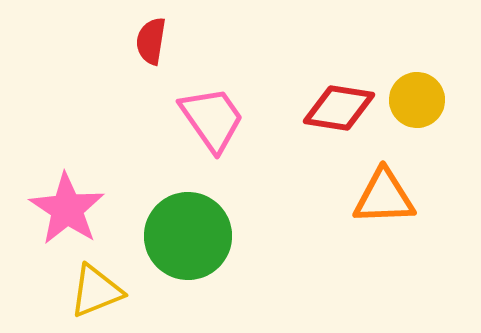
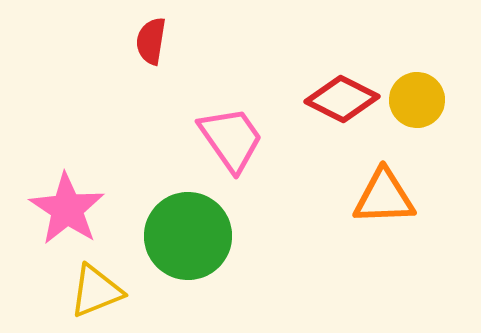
red diamond: moved 3 px right, 9 px up; rotated 18 degrees clockwise
pink trapezoid: moved 19 px right, 20 px down
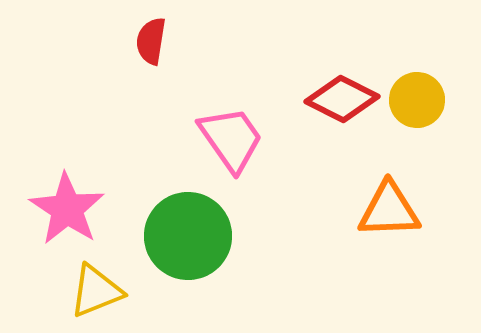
orange triangle: moved 5 px right, 13 px down
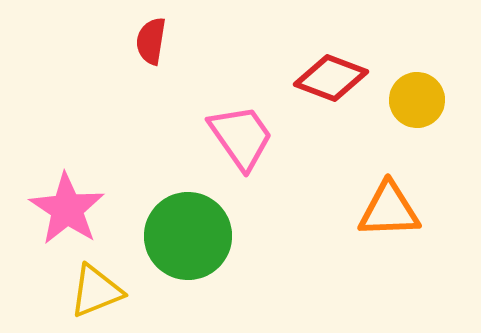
red diamond: moved 11 px left, 21 px up; rotated 6 degrees counterclockwise
pink trapezoid: moved 10 px right, 2 px up
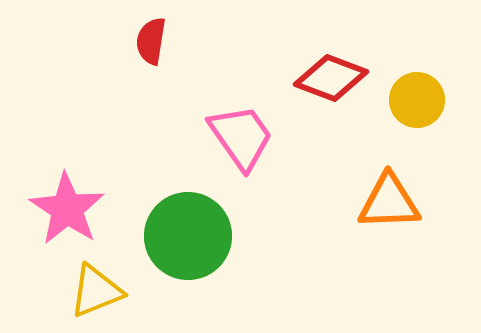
orange triangle: moved 8 px up
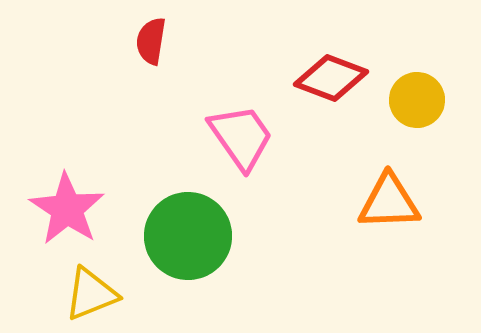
yellow triangle: moved 5 px left, 3 px down
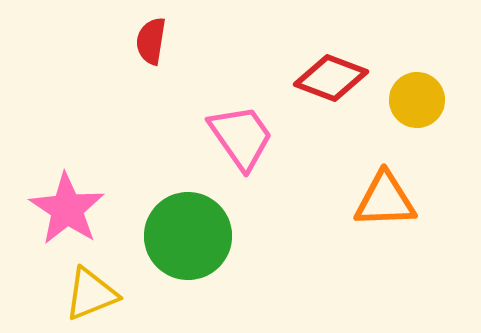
orange triangle: moved 4 px left, 2 px up
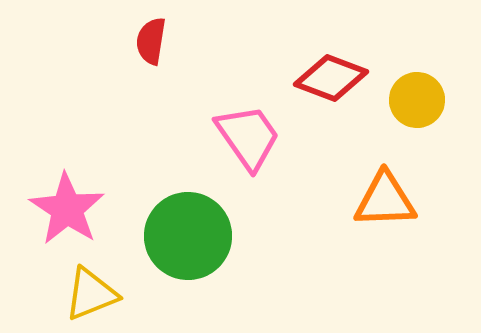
pink trapezoid: moved 7 px right
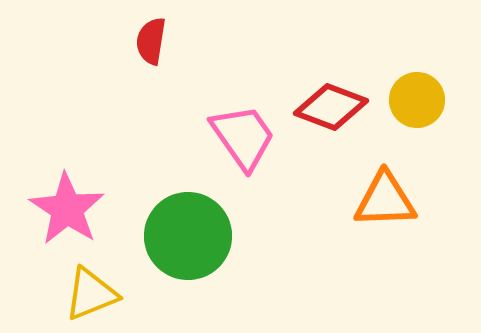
red diamond: moved 29 px down
pink trapezoid: moved 5 px left
